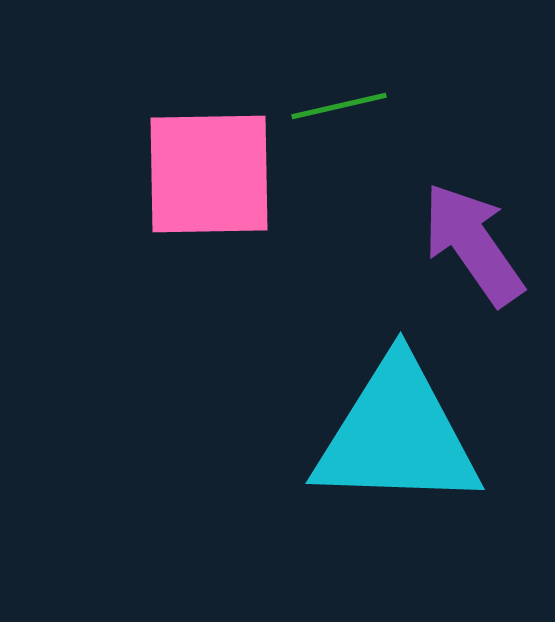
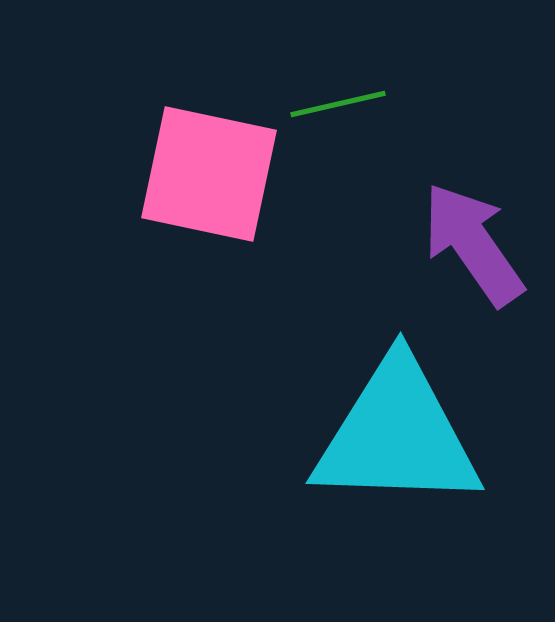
green line: moved 1 px left, 2 px up
pink square: rotated 13 degrees clockwise
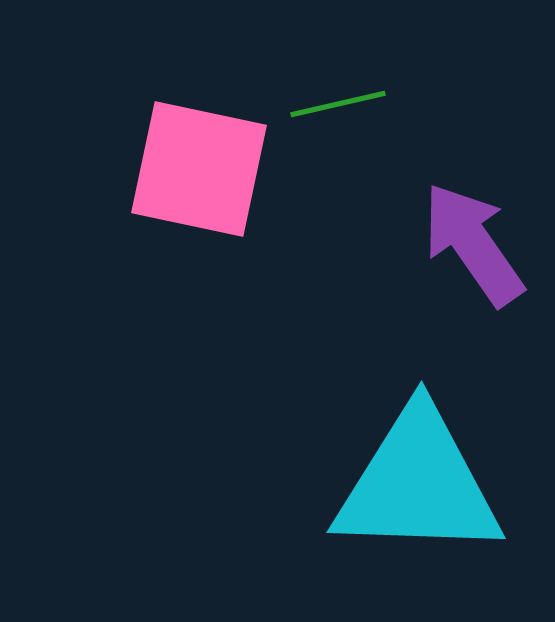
pink square: moved 10 px left, 5 px up
cyan triangle: moved 21 px right, 49 px down
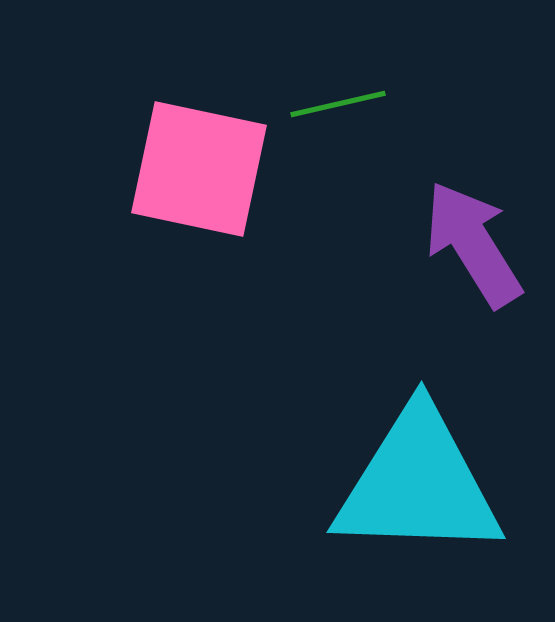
purple arrow: rotated 3 degrees clockwise
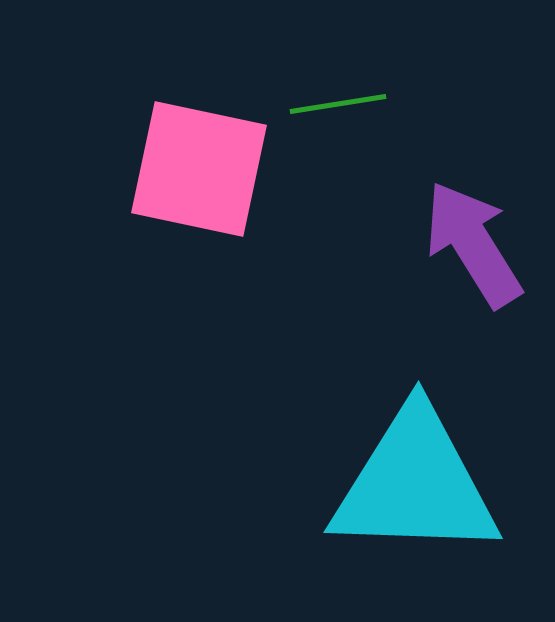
green line: rotated 4 degrees clockwise
cyan triangle: moved 3 px left
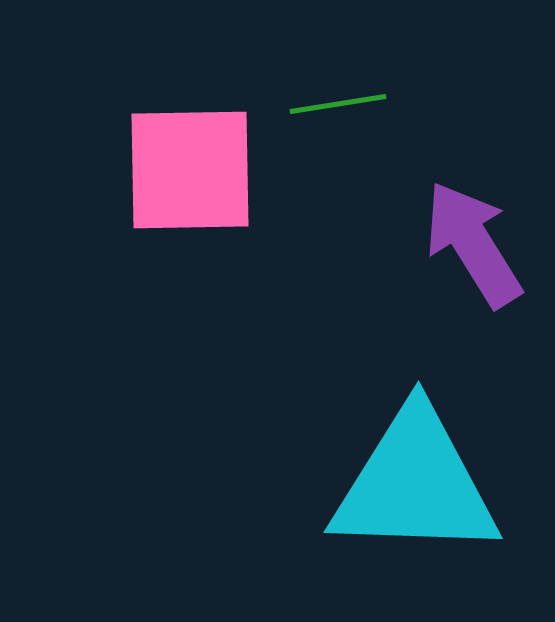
pink square: moved 9 px left, 1 px down; rotated 13 degrees counterclockwise
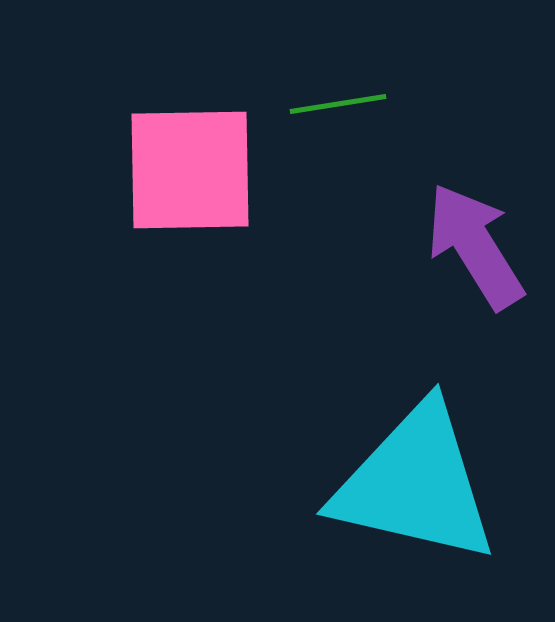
purple arrow: moved 2 px right, 2 px down
cyan triangle: rotated 11 degrees clockwise
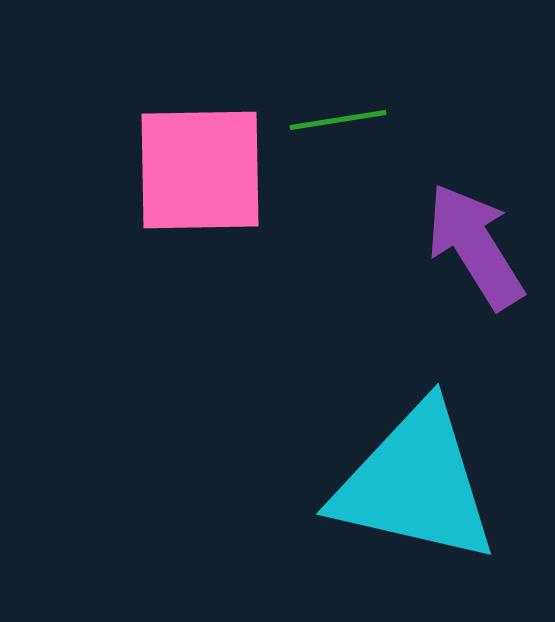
green line: moved 16 px down
pink square: moved 10 px right
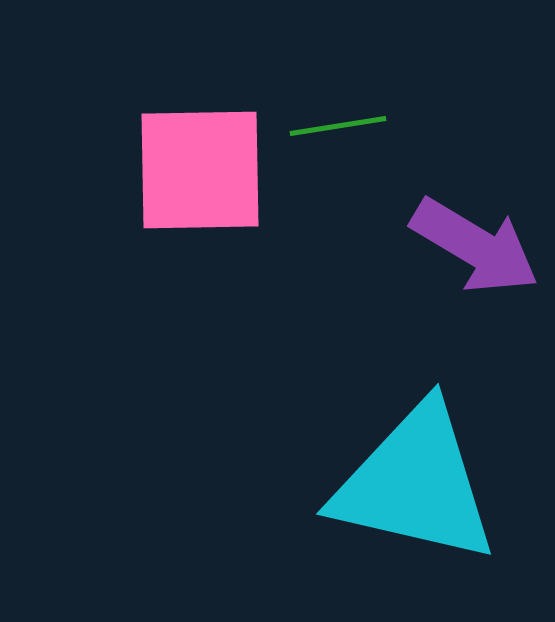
green line: moved 6 px down
purple arrow: rotated 153 degrees clockwise
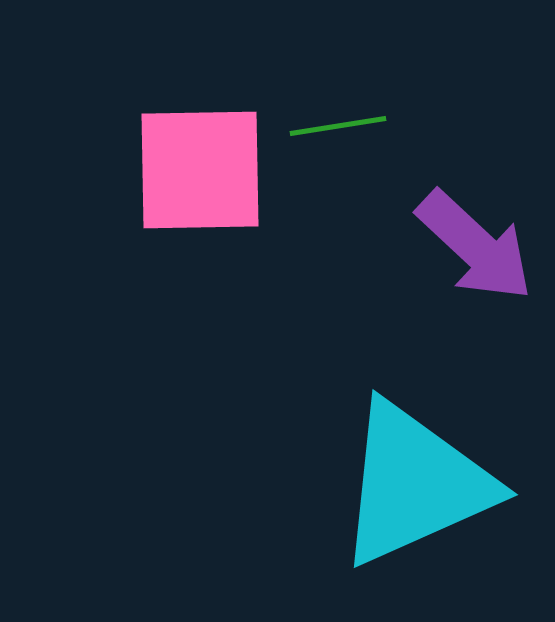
purple arrow: rotated 12 degrees clockwise
cyan triangle: rotated 37 degrees counterclockwise
